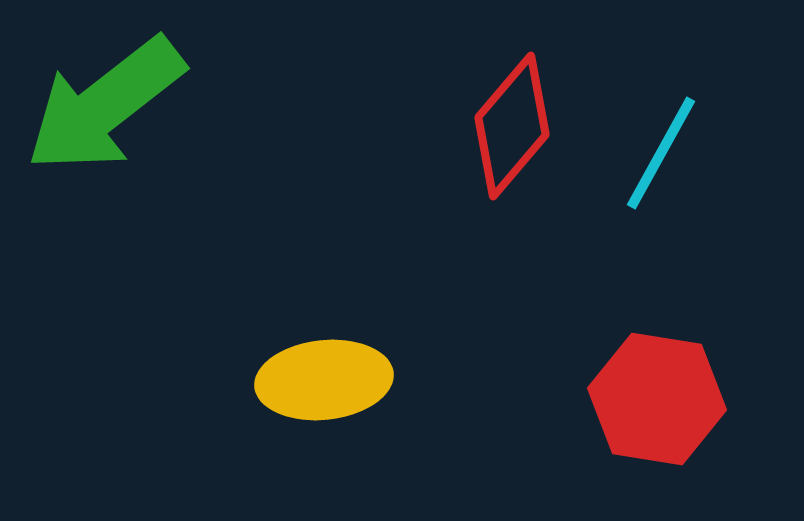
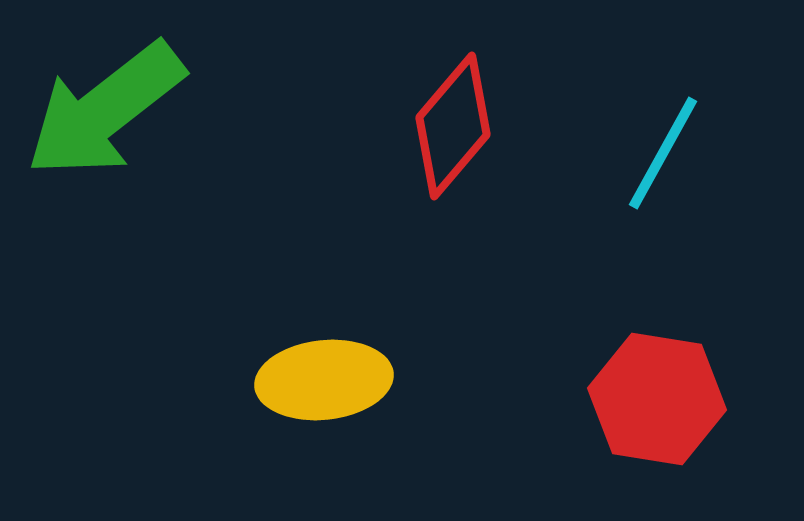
green arrow: moved 5 px down
red diamond: moved 59 px left
cyan line: moved 2 px right
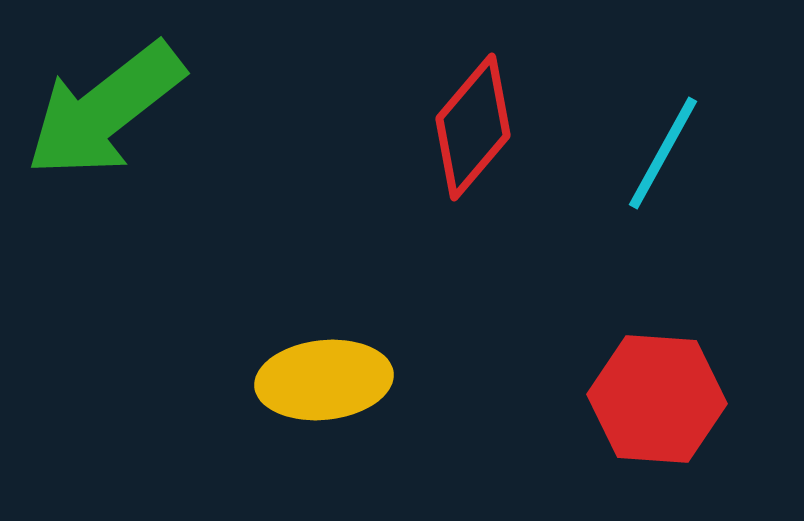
red diamond: moved 20 px right, 1 px down
red hexagon: rotated 5 degrees counterclockwise
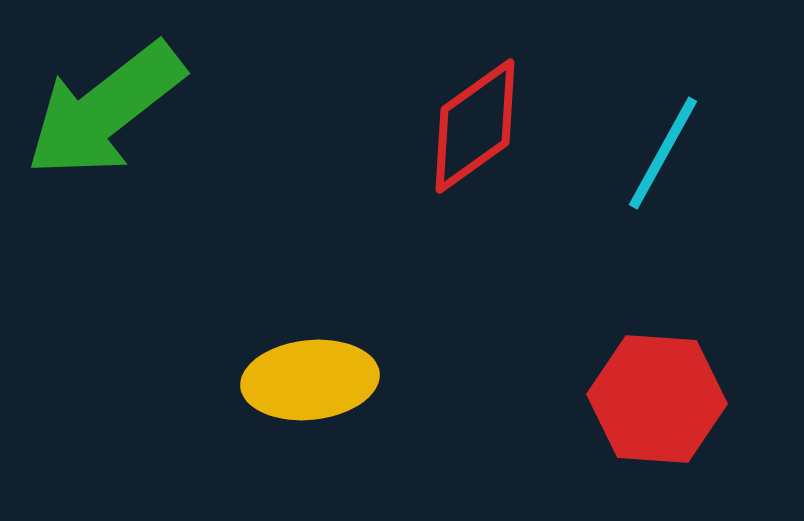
red diamond: moved 2 px right, 1 px up; rotated 14 degrees clockwise
yellow ellipse: moved 14 px left
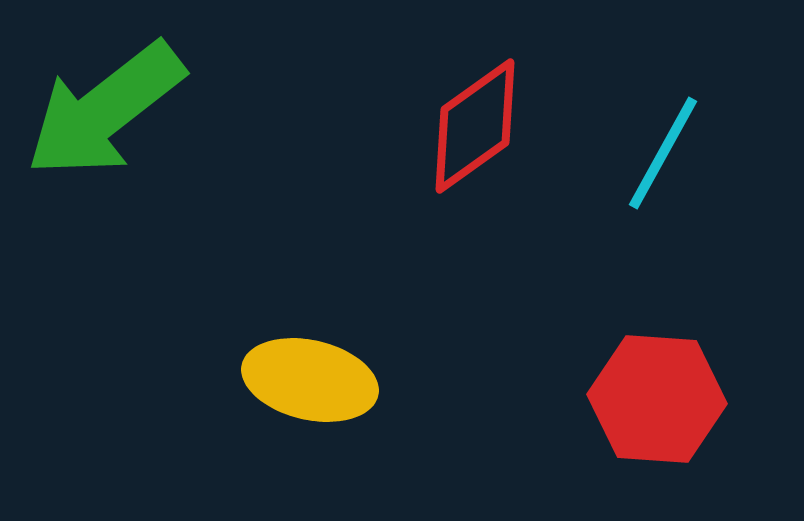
yellow ellipse: rotated 19 degrees clockwise
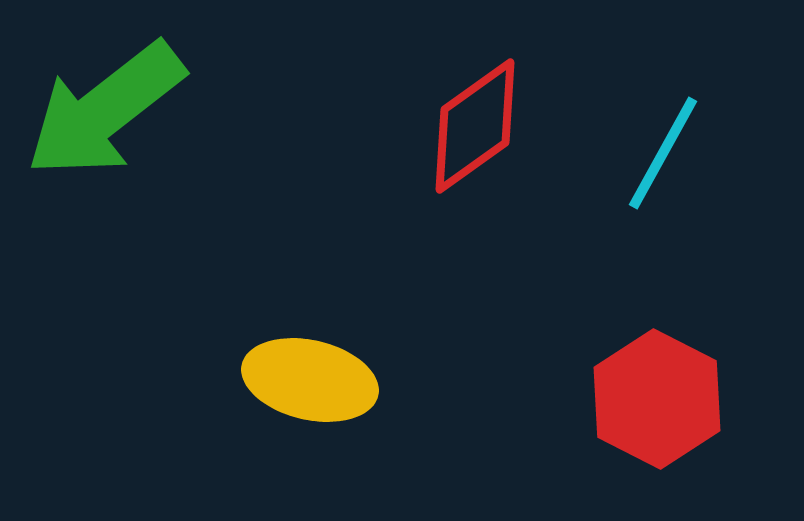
red hexagon: rotated 23 degrees clockwise
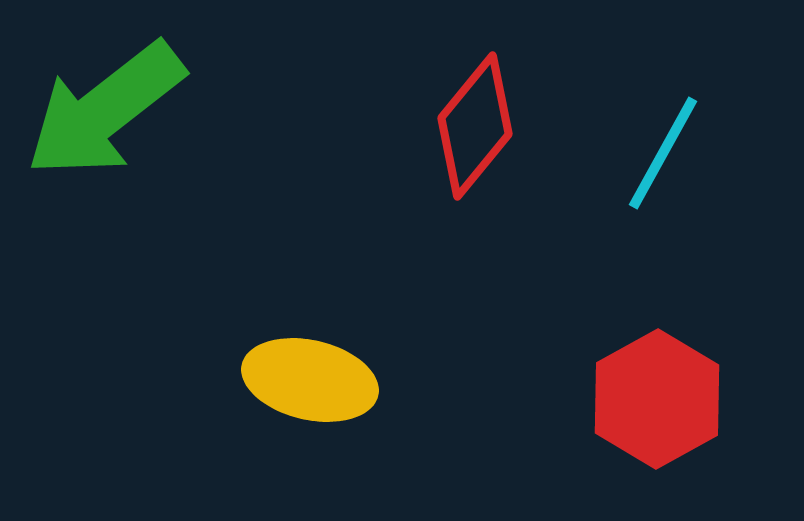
red diamond: rotated 15 degrees counterclockwise
red hexagon: rotated 4 degrees clockwise
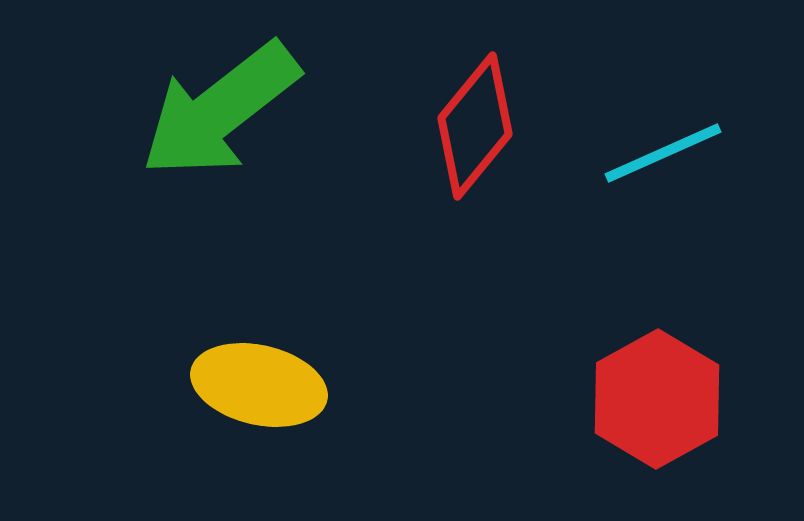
green arrow: moved 115 px right
cyan line: rotated 37 degrees clockwise
yellow ellipse: moved 51 px left, 5 px down
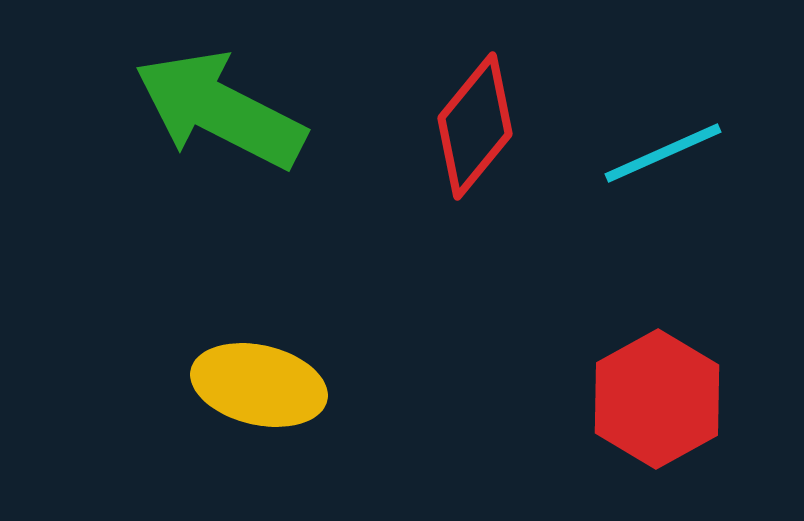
green arrow: rotated 65 degrees clockwise
